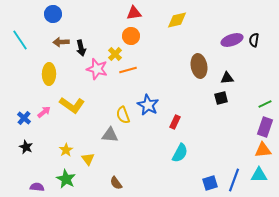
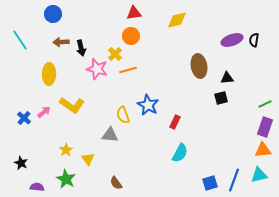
black star: moved 5 px left, 16 px down
cyan triangle: rotated 12 degrees counterclockwise
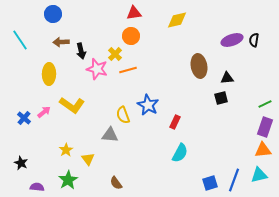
black arrow: moved 3 px down
green star: moved 2 px right, 1 px down; rotated 12 degrees clockwise
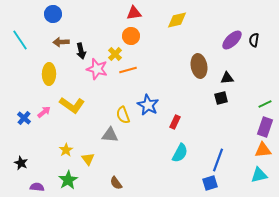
purple ellipse: rotated 25 degrees counterclockwise
blue line: moved 16 px left, 20 px up
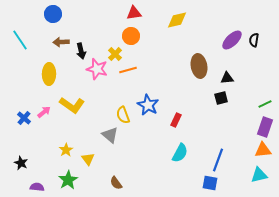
red rectangle: moved 1 px right, 2 px up
gray triangle: rotated 36 degrees clockwise
blue square: rotated 28 degrees clockwise
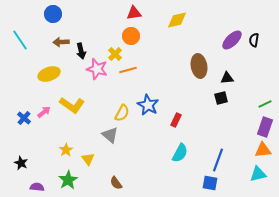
yellow ellipse: rotated 70 degrees clockwise
yellow semicircle: moved 1 px left, 2 px up; rotated 132 degrees counterclockwise
cyan triangle: moved 1 px left, 1 px up
